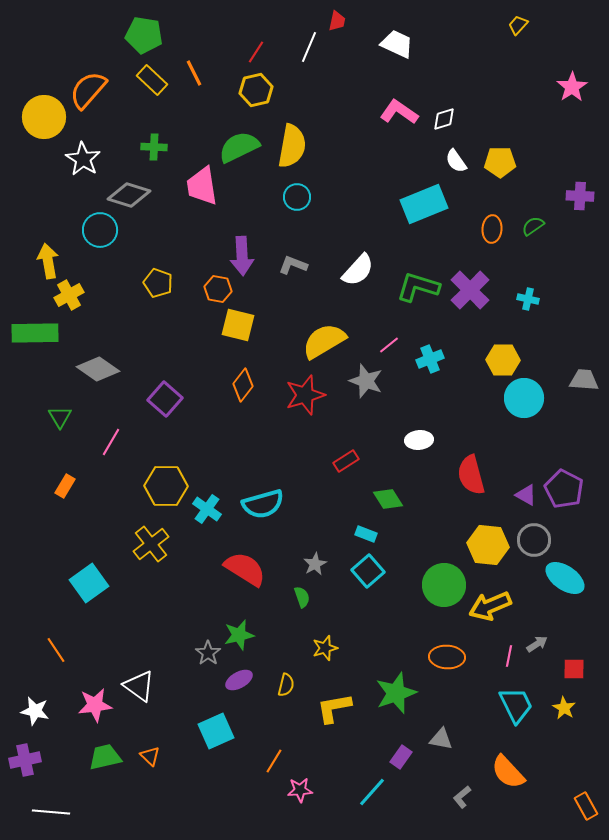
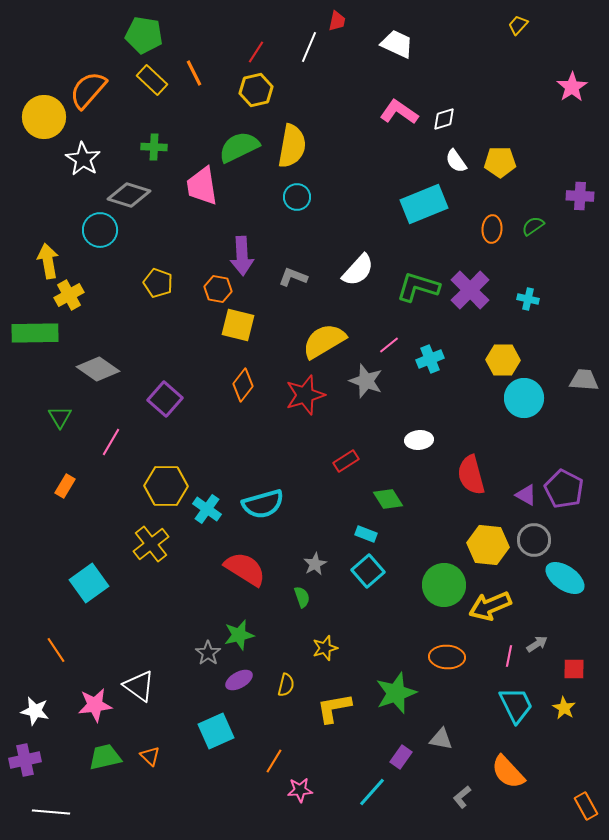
gray L-shape at (293, 265): moved 12 px down
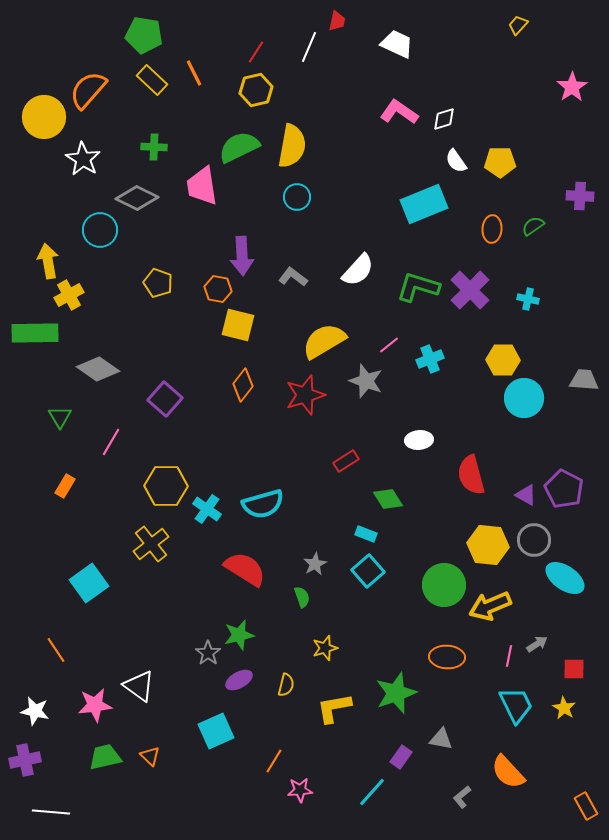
gray diamond at (129, 195): moved 8 px right, 3 px down; rotated 9 degrees clockwise
gray L-shape at (293, 277): rotated 16 degrees clockwise
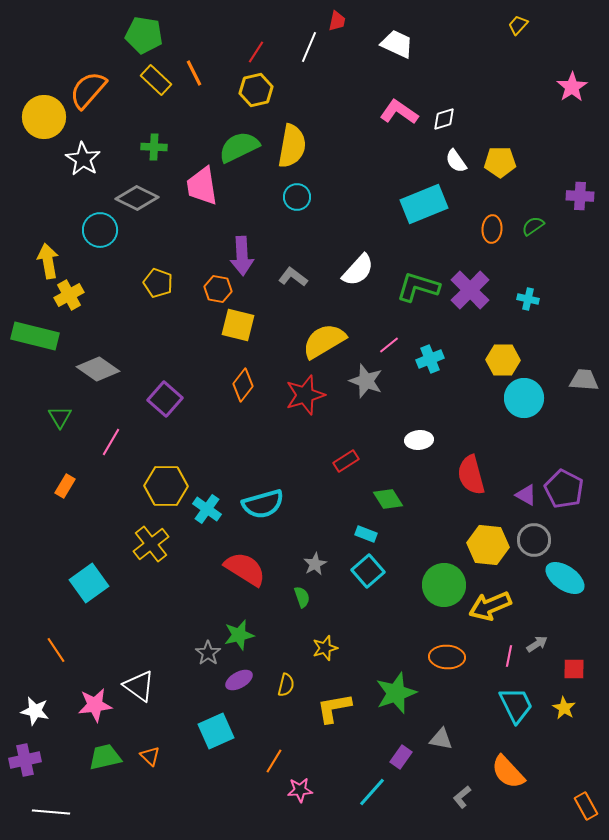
yellow rectangle at (152, 80): moved 4 px right
green rectangle at (35, 333): moved 3 px down; rotated 15 degrees clockwise
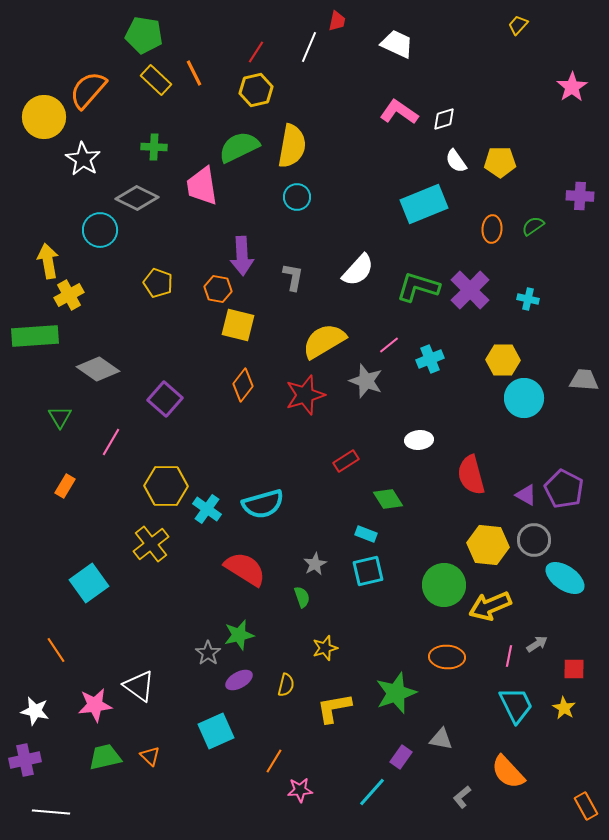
gray L-shape at (293, 277): rotated 64 degrees clockwise
green rectangle at (35, 336): rotated 18 degrees counterclockwise
cyan square at (368, 571): rotated 28 degrees clockwise
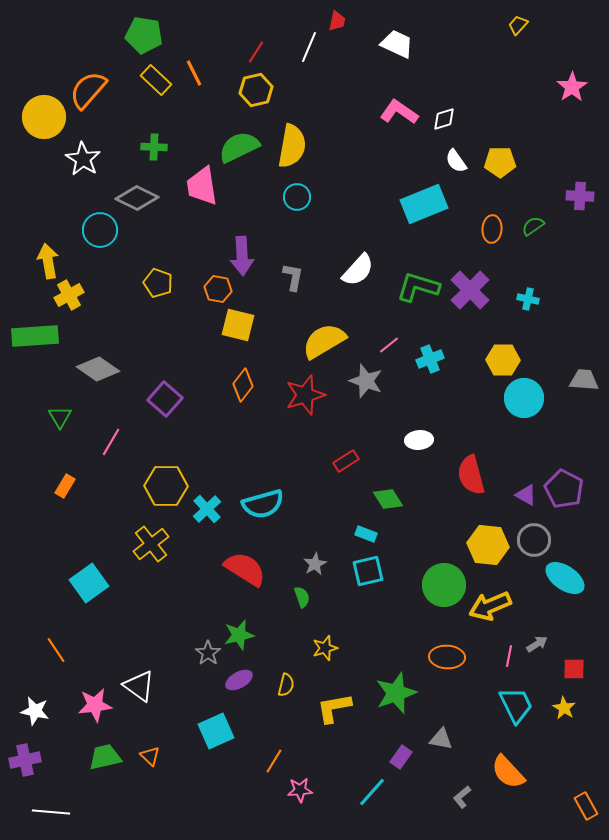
cyan cross at (207, 509): rotated 12 degrees clockwise
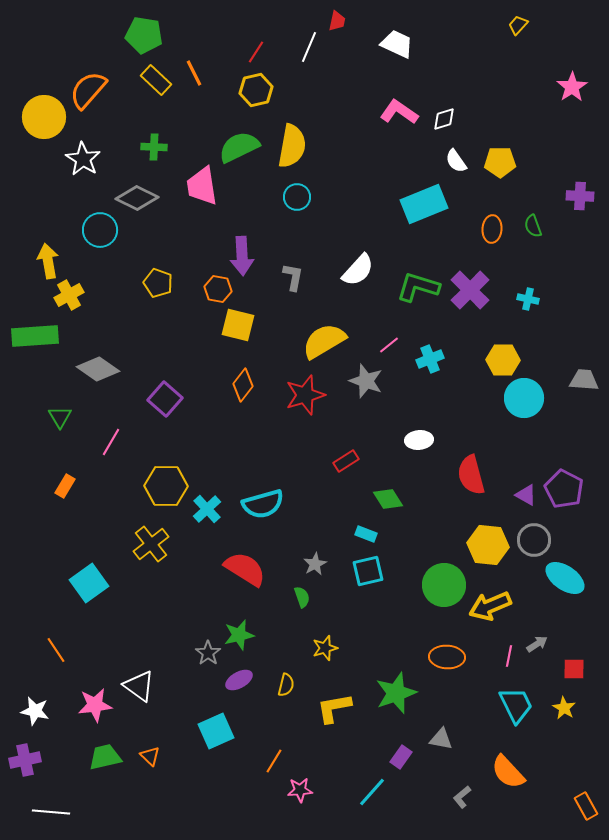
green semicircle at (533, 226): rotated 75 degrees counterclockwise
